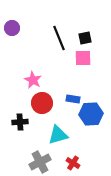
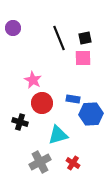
purple circle: moved 1 px right
black cross: rotated 21 degrees clockwise
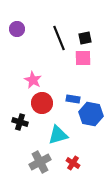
purple circle: moved 4 px right, 1 px down
blue hexagon: rotated 15 degrees clockwise
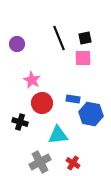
purple circle: moved 15 px down
pink star: moved 1 px left
cyan triangle: rotated 10 degrees clockwise
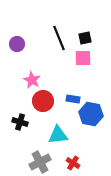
red circle: moved 1 px right, 2 px up
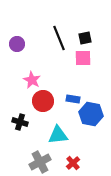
red cross: rotated 16 degrees clockwise
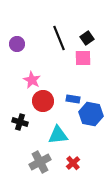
black square: moved 2 px right; rotated 24 degrees counterclockwise
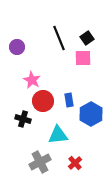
purple circle: moved 3 px down
blue rectangle: moved 4 px left, 1 px down; rotated 72 degrees clockwise
blue hexagon: rotated 20 degrees clockwise
black cross: moved 3 px right, 3 px up
red cross: moved 2 px right
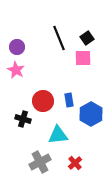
pink star: moved 16 px left, 10 px up
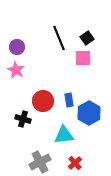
blue hexagon: moved 2 px left, 1 px up
cyan triangle: moved 6 px right
